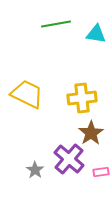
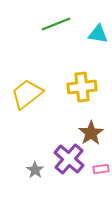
green line: rotated 12 degrees counterclockwise
cyan triangle: moved 2 px right
yellow trapezoid: rotated 64 degrees counterclockwise
yellow cross: moved 11 px up
pink rectangle: moved 3 px up
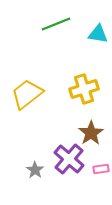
yellow cross: moved 2 px right, 2 px down; rotated 12 degrees counterclockwise
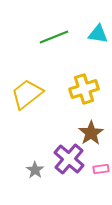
green line: moved 2 px left, 13 px down
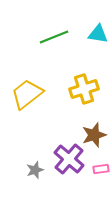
brown star: moved 3 px right, 2 px down; rotated 15 degrees clockwise
gray star: rotated 18 degrees clockwise
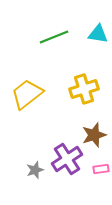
purple cross: moved 2 px left; rotated 16 degrees clockwise
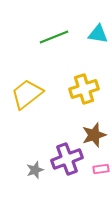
purple cross: rotated 12 degrees clockwise
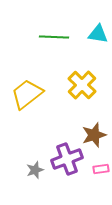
green line: rotated 24 degrees clockwise
yellow cross: moved 2 px left, 4 px up; rotated 28 degrees counterclockwise
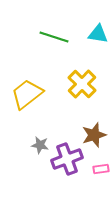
green line: rotated 16 degrees clockwise
yellow cross: moved 1 px up
gray star: moved 5 px right, 25 px up; rotated 30 degrees clockwise
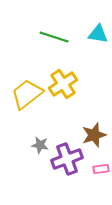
yellow cross: moved 19 px left; rotated 12 degrees clockwise
